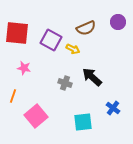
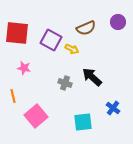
yellow arrow: moved 1 px left
orange line: rotated 32 degrees counterclockwise
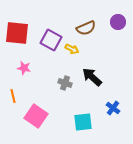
pink square: rotated 15 degrees counterclockwise
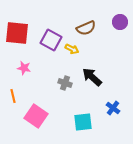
purple circle: moved 2 px right
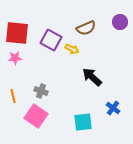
pink star: moved 9 px left, 10 px up; rotated 16 degrees counterclockwise
gray cross: moved 24 px left, 8 px down
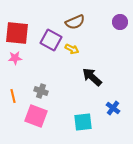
brown semicircle: moved 11 px left, 6 px up
pink square: rotated 15 degrees counterclockwise
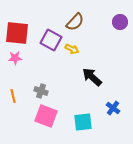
brown semicircle: rotated 24 degrees counterclockwise
pink square: moved 10 px right
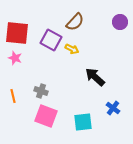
pink star: rotated 24 degrees clockwise
black arrow: moved 3 px right
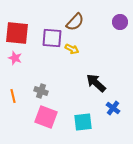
purple square: moved 1 px right, 2 px up; rotated 25 degrees counterclockwise
black arrow: moved 1 px right, 6 px down
pink square: moved 1 px down
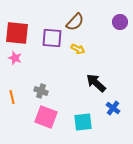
yellow arrow: moved 6 px right
orange line: moved 1 px left, 1 px down
